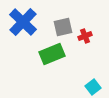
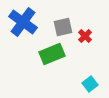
blue cross: rotated 8 degrees counterclockwise
red cross: rotated 24 degrees counterclockwise
cyan square: moved 3 px left, 3 px up
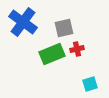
gray square: moved 1 px right, 1 px down
red cross: moved 8 px left, 13 px down; rotated 32 degrees clockwise
cyan square: rotated 21 degrees clockwise
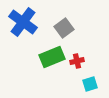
gray square: rotated 24 degrees counterclockwise
red cross: moved 12 px down
green rectangle: moved 3 px down
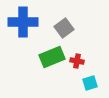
blue cross: rotated 36 degrees counterclockwise
red cross: rotated 24 degrees clockwise
cyan square: moved 1 px up
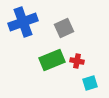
blue cross: rotated 20 degrees counterclockwise
gray square: rotated 12 degrees clockwise
green rectangle: moved 3 px down
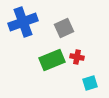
red cross: moved 4 px up
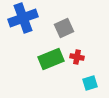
blue cross: moved 4 px up
green rectangle: moved 1 px left, 1 px up
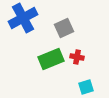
blue cross: rotated 8 degrees counterclockwise
cyan square: moved 4 px left, 4 px down
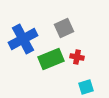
blue cross: moved 21 px down
